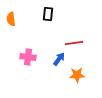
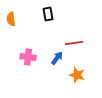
black rectangle: rotated 16 degrees counterclockwise
blue arrow: moved 2 px left, 1 px up
orange star: rotated 21 degrees clockwise
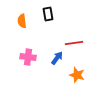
orange semicircle: moved 11 px right, 2 px down
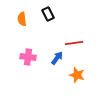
black rectangle: rotated 16 degrees counterclockwise
orange semicircle: moved 2 px up
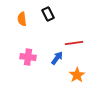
orange star: rotated 21 degrees clockwise
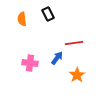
pink cross: moved 2 px right, 6 px down
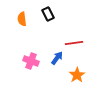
pink cross: moved 1 px right, 2 px up; rotated 14 degrees clockwise
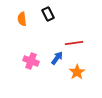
orange star: moved 3 px up
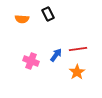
orange semicircle: rotated 80 degrees counterclockwise
red line: moved 4 px right, 6 px down
blue arrow: moved 1 px left, 3 px up
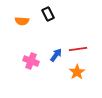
orange semicircle: moved 2 px down
